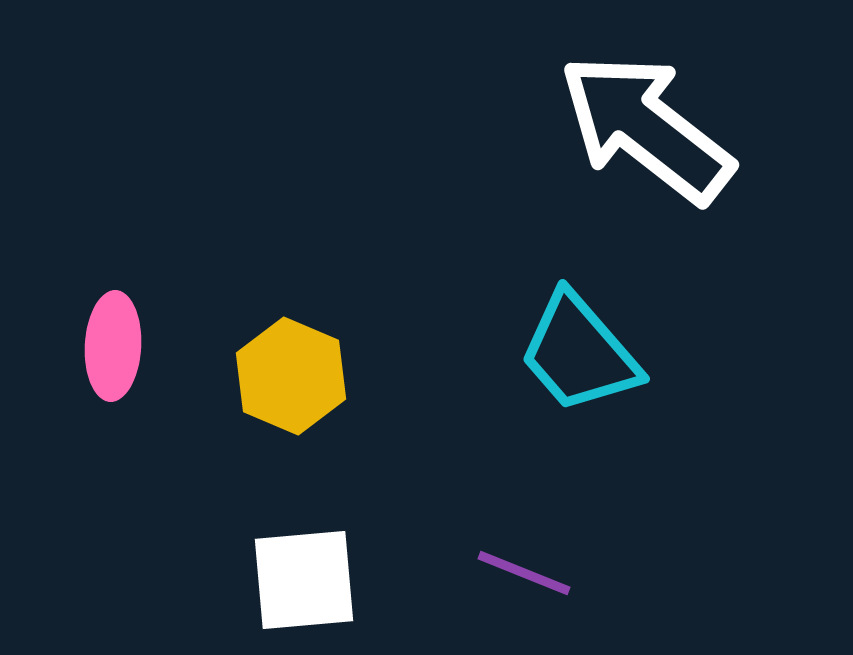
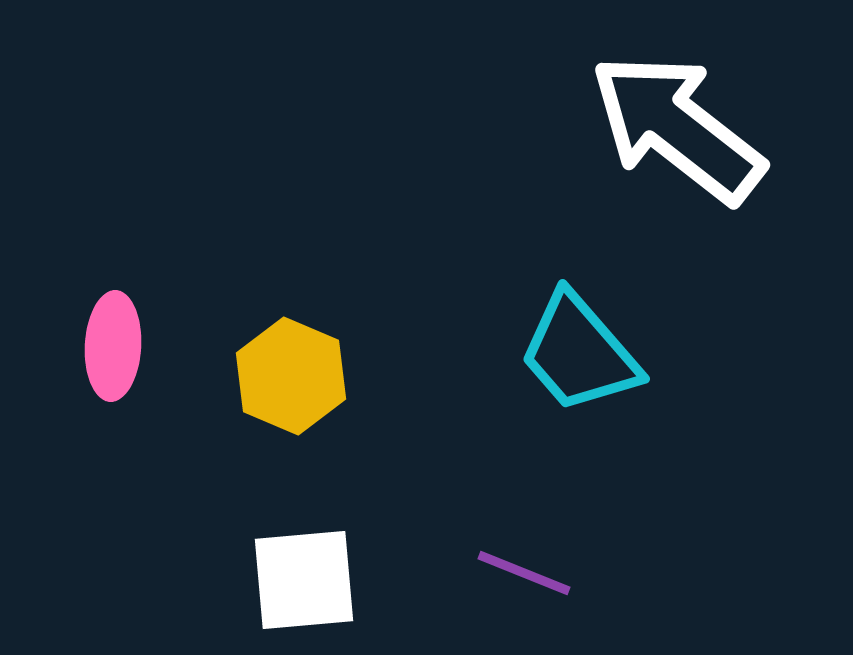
white arrow: moved 31 px right
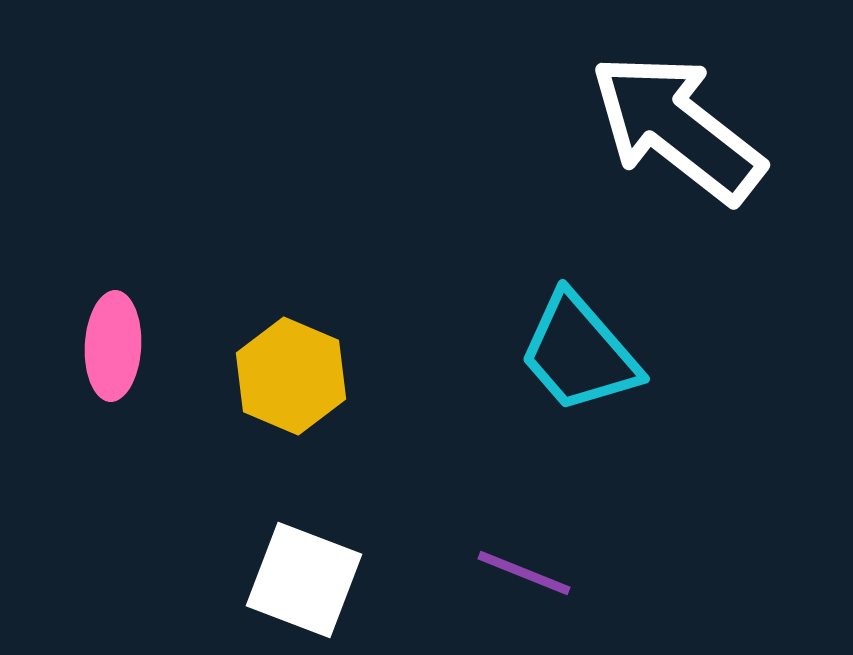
white square: rotated 26 degrees clockwise
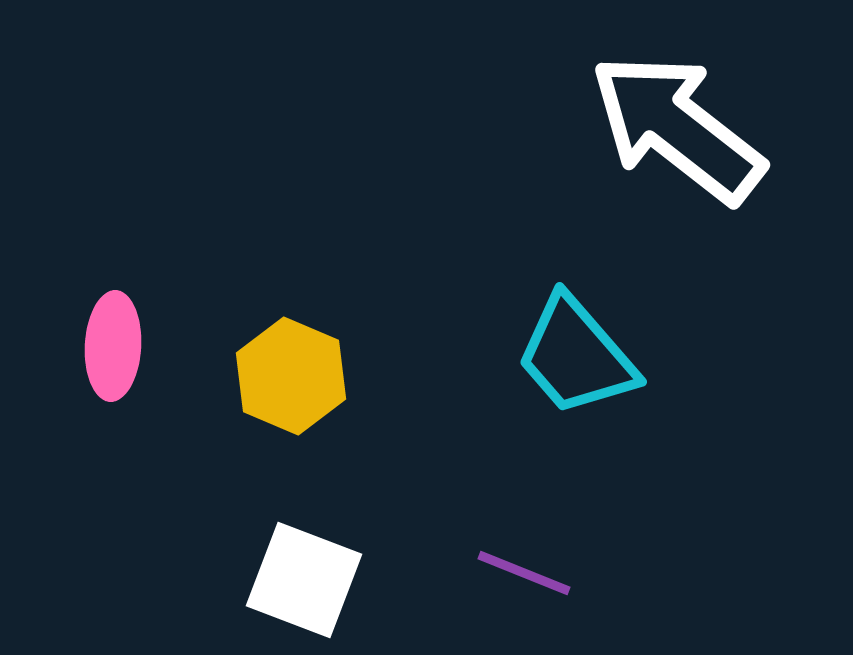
cyan trapezoid: moved 3 px left, 3 px down
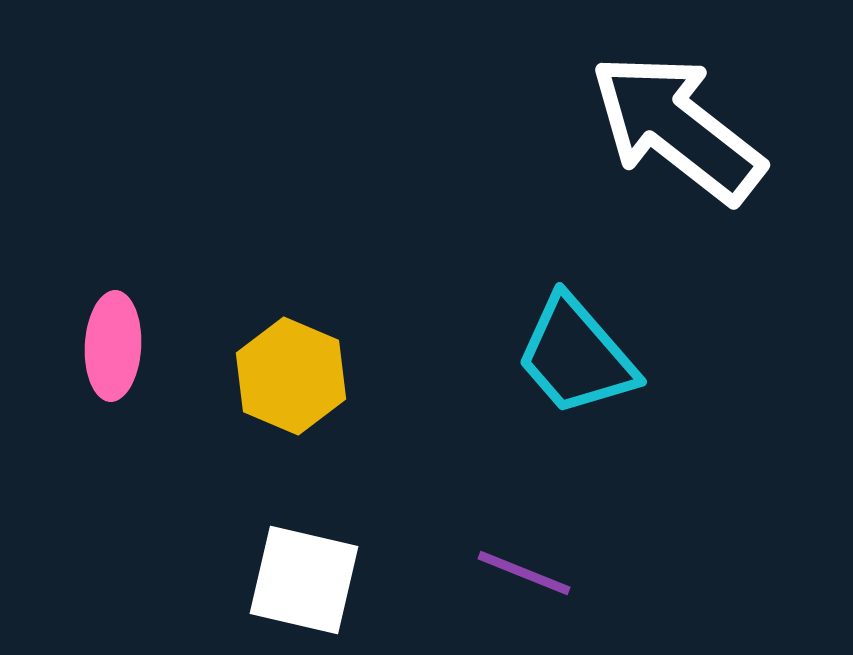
white square: rotated 8 degrees counterclockwise
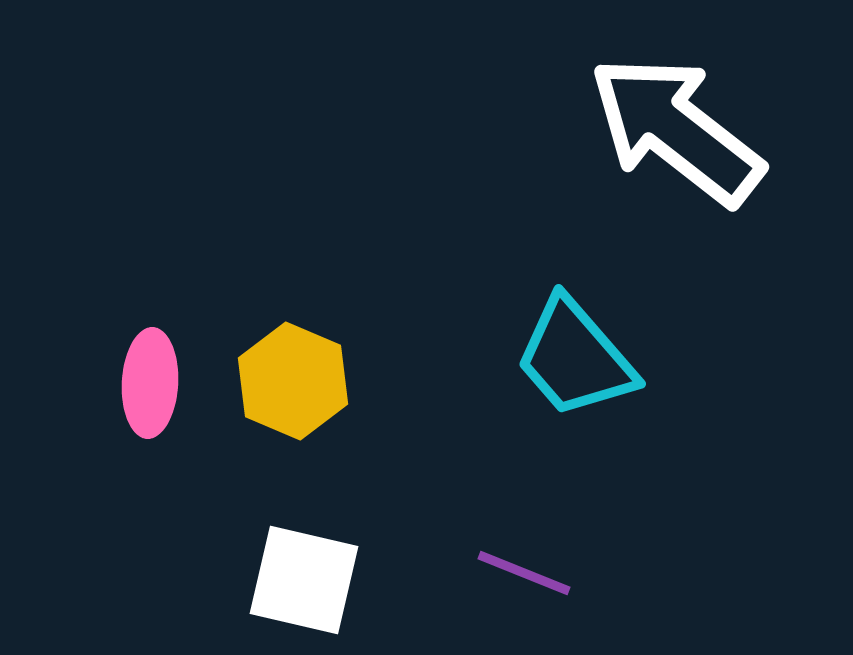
white arrow: moved 1 px left, 2 px down
pink ellipse: moved 37 px right, 37 px down
cyan trapezoid: moved 1 px left, 2 px down
yellow hexagon: moved 2 px right, 5 px down
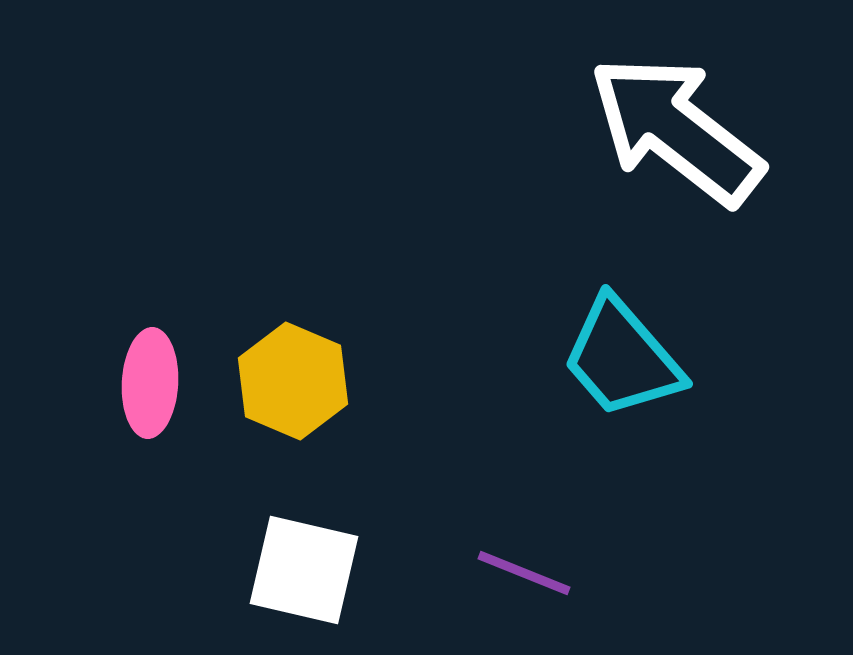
cyan trapezoid: moved 47 px right
white square: moved 10 px up
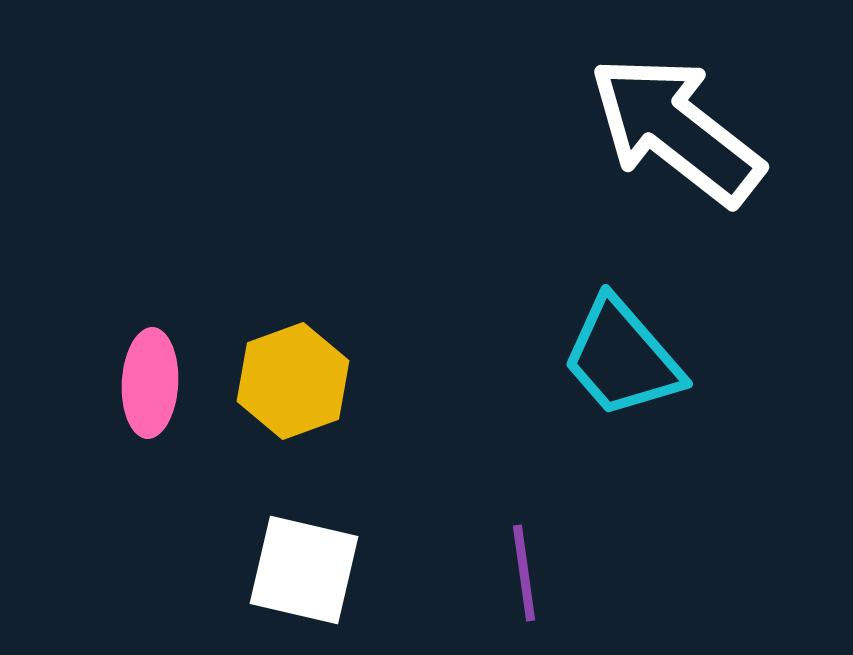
yellow hexagon: rotated 17 degrees clockwise
purple line: rotated 60 degrees clockwise
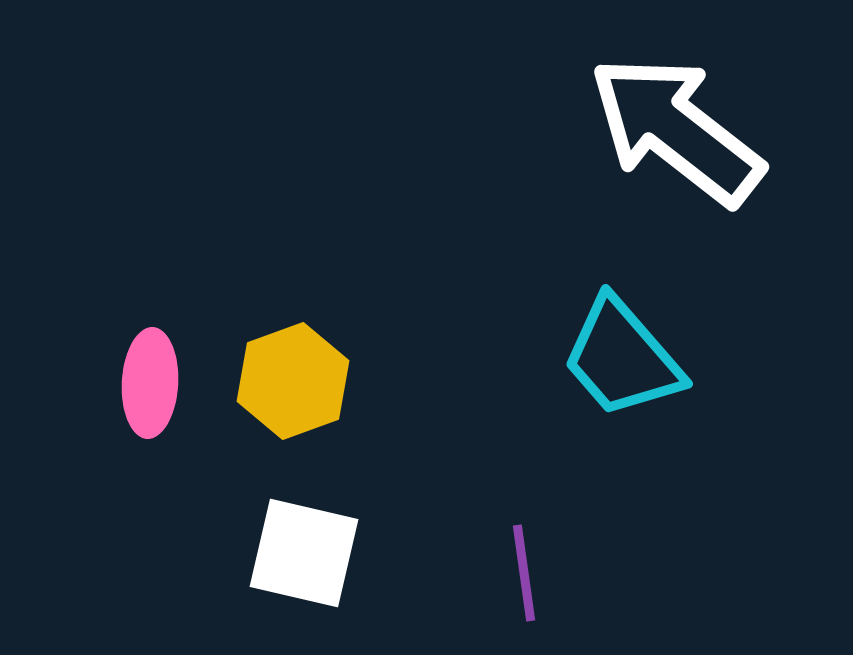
white square: moved 17 px up
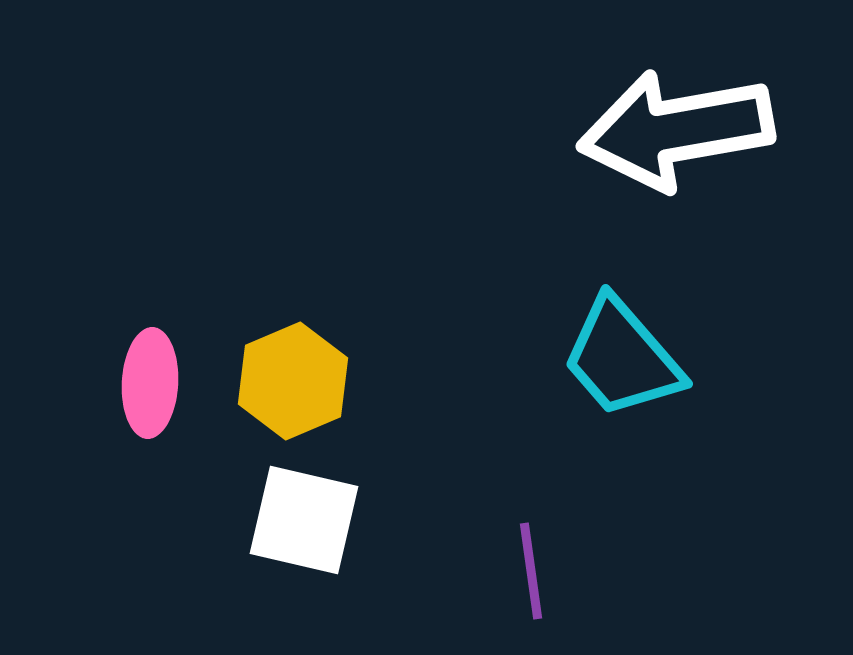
white arrow: rotated 48 degrees counterclockwise
yellow hexagon: rotated 3 degrees counterclockwise
white square: moved 33 px up
purple line: moved 7 px right, 2 px up
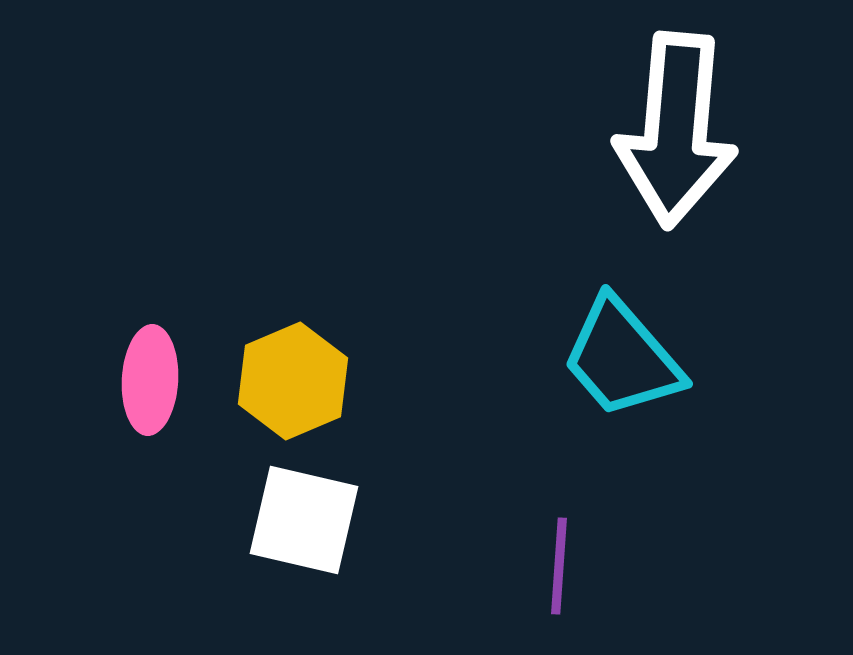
white arrow: rotated 75 degrees counterclockwise
pink ellipse: moved 3 px up
purple line: moved 28 px right, 5 px up; rotated 12 degrees clockwise
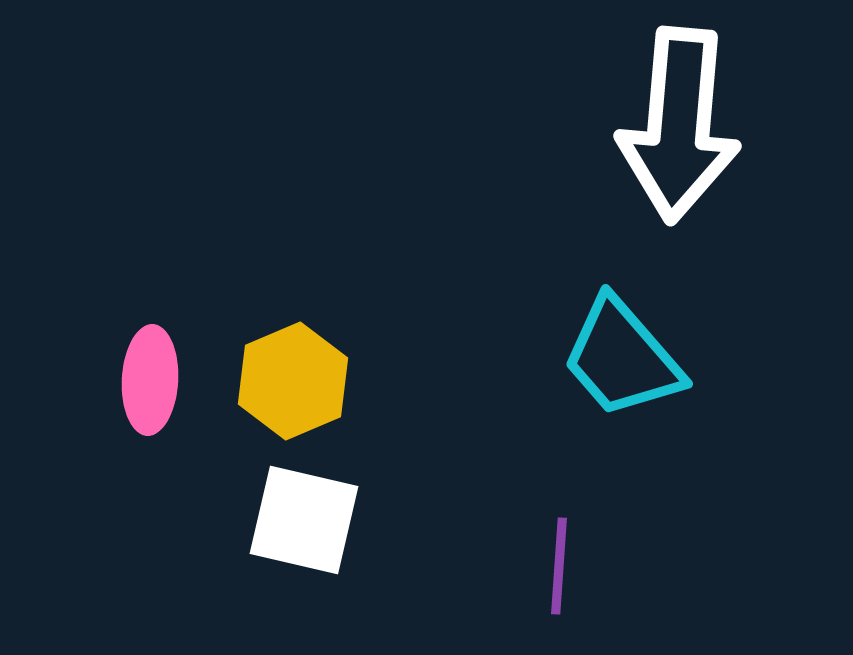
white arrow: moved 3 px right, 5 px up
